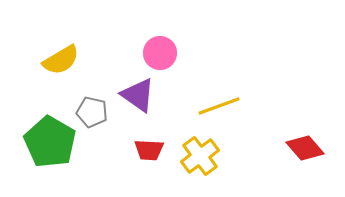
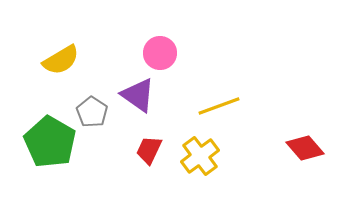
gray pentagon: rotated 20 degrees clockwise
red trapezoid: rotated 112 degrees clockwise
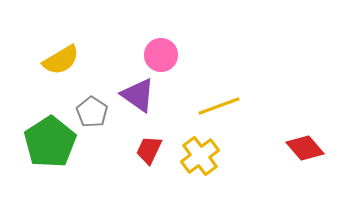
pink circle: moved 1 px right, 2 px down
green pentagon: rotated 9 degrees clockwise
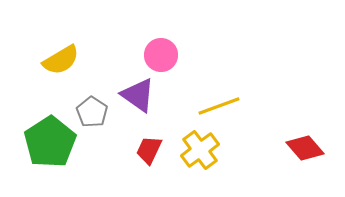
yellow cross: moved 6 px up
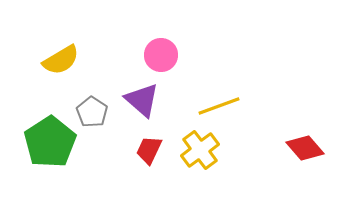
purple triangle: moved 4 px right, 5 px down; rotated 6 degrees clockwise
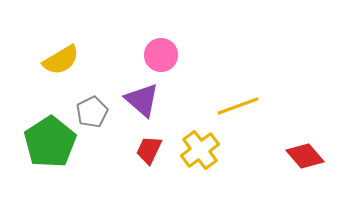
yellow line: moved 19 px right
gray pentagon: rotated 12 degrees clockwise
red diamond: moved 8 px down
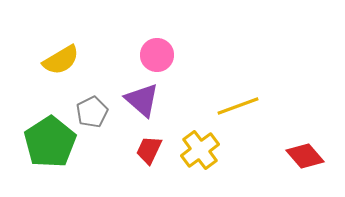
pink circle: moved 4 px left
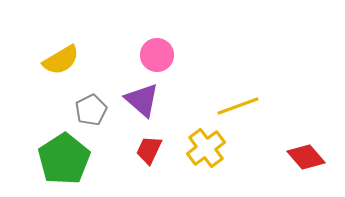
gray pentagon: moved 1 px left, 2 px up
green pentagon: moved 14 px right, 17 px down
yellow cross: moved 6 px right, 2 px up
red diamond: moved 1 px right, 1 px down
